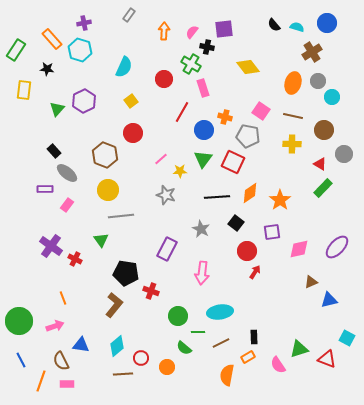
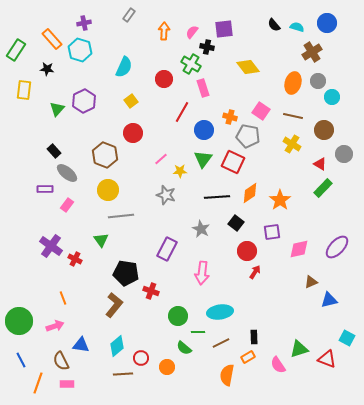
orange cross at (225, 117): moved 5 px right
yellow cross at (292, 144): rotated 30 degrees clockwise
orange line at (41, 381): moved 3 px left, 2 px down
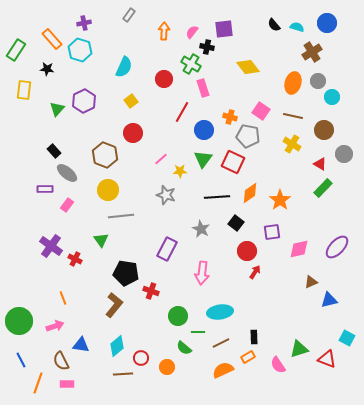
orange semicircle at (227, 375): moved 4 px left, 5 px up; rotated 55 degrees clockwise
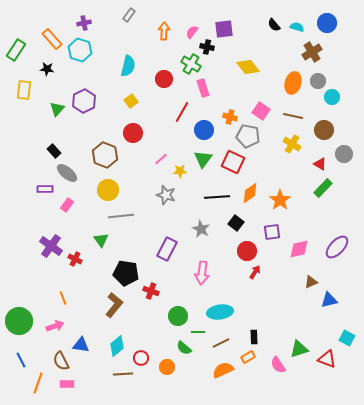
cyan semicircle at (124, 67): moved 4 px right, 1 px up; rotated 10 degrees counterclockwise
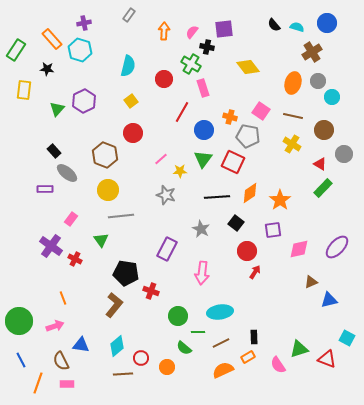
pink rectangle at (67, 205): moved 4 px right, 14 px down
purple square at (272, 232): moved 1 px right, 2 px up
